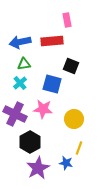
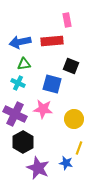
cyan cross: moved 2 px left; rotated 24 degrees counterclockwise
black hexagon: moved 7 px left
purple star: rotated 20 degrees counterclockwise
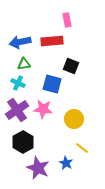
purple cross: moved 2 px right, 4 px up; rotated 30 degrees clockwise
yellow line: moved 3 px right; rotated 72 degrees counterclockwise
blue star: rotated 16 degrees clockwise
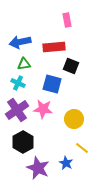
red rectangle: moved 2 px right, 6 px down
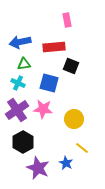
blue square: moved 3 px left, 1 px up
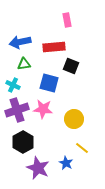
cyan cross: moved 5 px left, 2 px down
purple cross: rotated 15 degrees clockwise
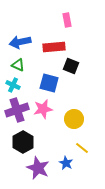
green triangle: moved 6 px left, 1 px down; rotated 32 degrees clockwise
pink star: rotated 18 degrees counterclockwise
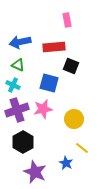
purple star: moved 3 px left, 4 px down
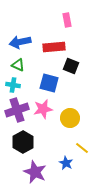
cyan cross: rotated 16 degrees counterclockwise
yellow circle: moved 4 px left, 1 px up
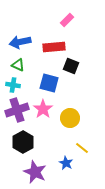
pink rectangle: rotated 56 degrees clockwise
pink star: rotated 24 degrees counterclockwise
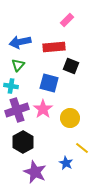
green triangle: rotated 48 degrees clockwise
cyan cross: moved 2 px left, 1 px down
